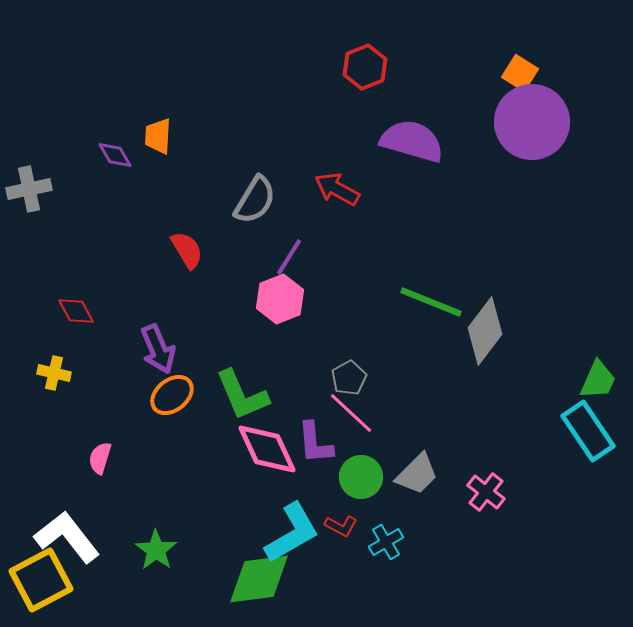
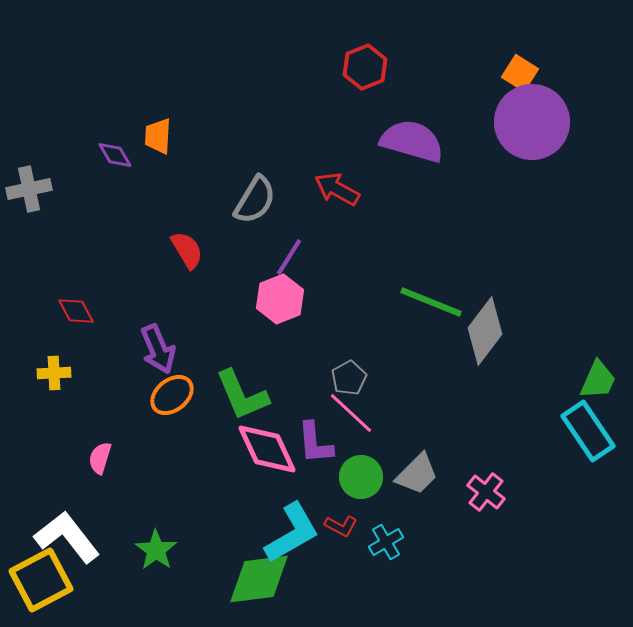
yellow cross: rotated 16 degrees counterclockwise
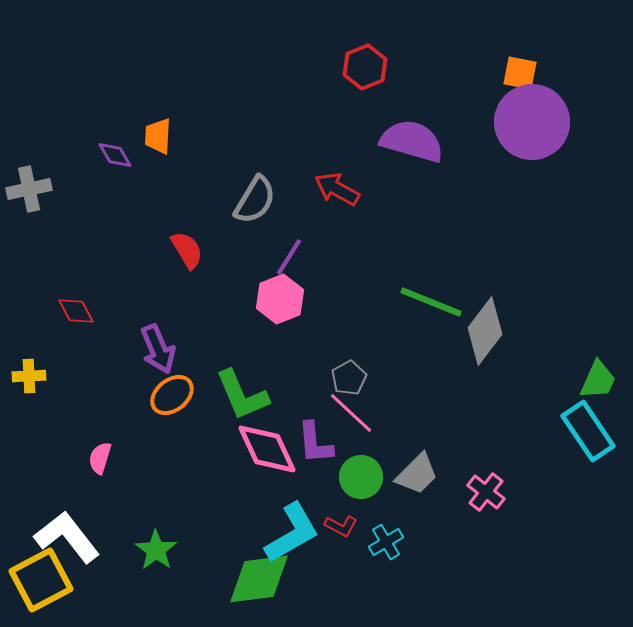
orange square: rotated 21 degrees counterclockwise
yellow cross: moved 25 px left, 3 px down
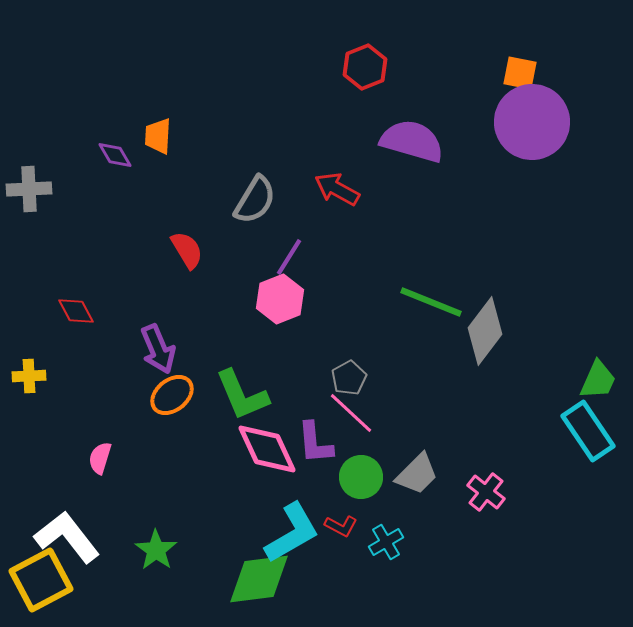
gray cross: rotated 9 degrees clockwise
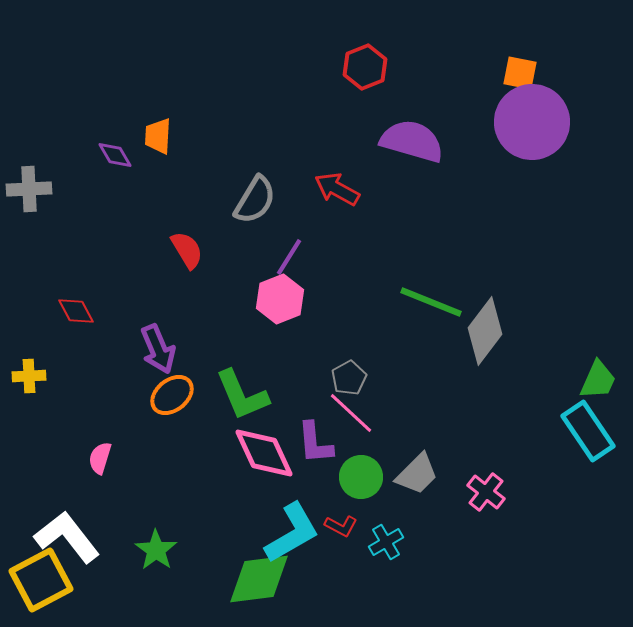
pink diamond: moved 3 px left, 4 px down
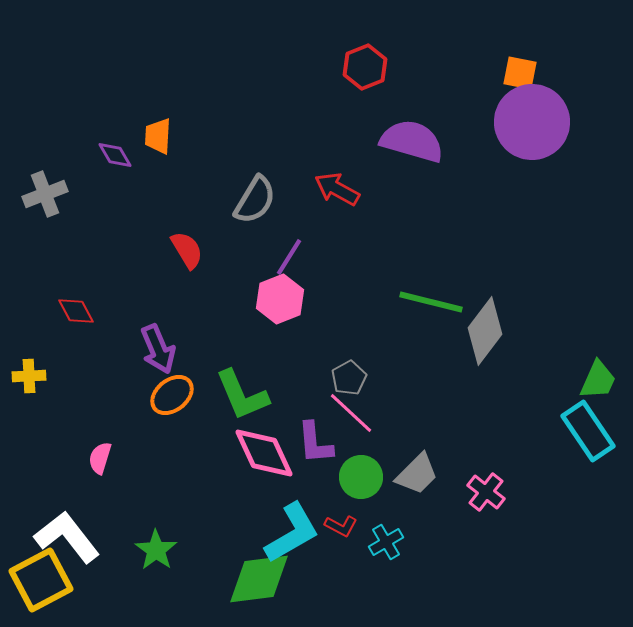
gray cross: moved 16 px right, 5 px down; rotated 18 degrees counterclockwise
green line: rotated 8 degrees counterclockwise
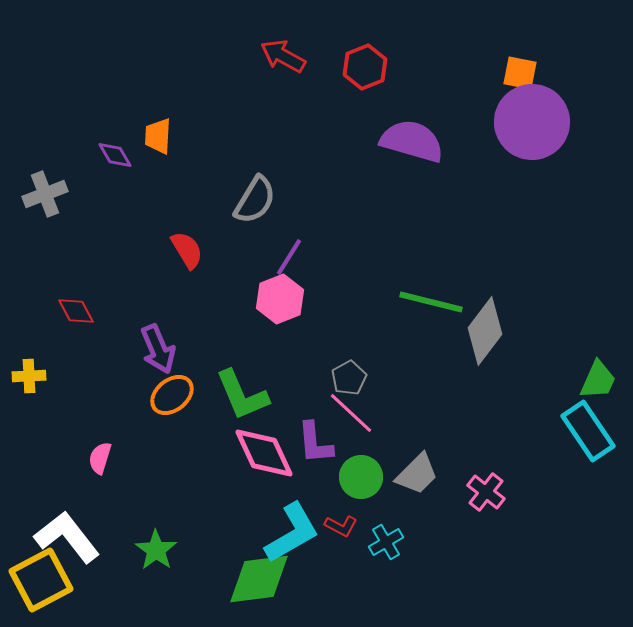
red arrow: moved 54 px left, 133 px up
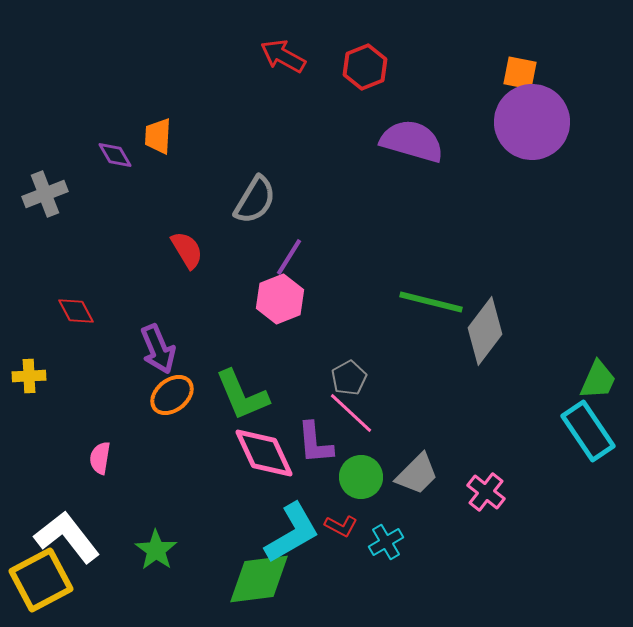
pink semicircle: rotated 8 degrees counterclockwise
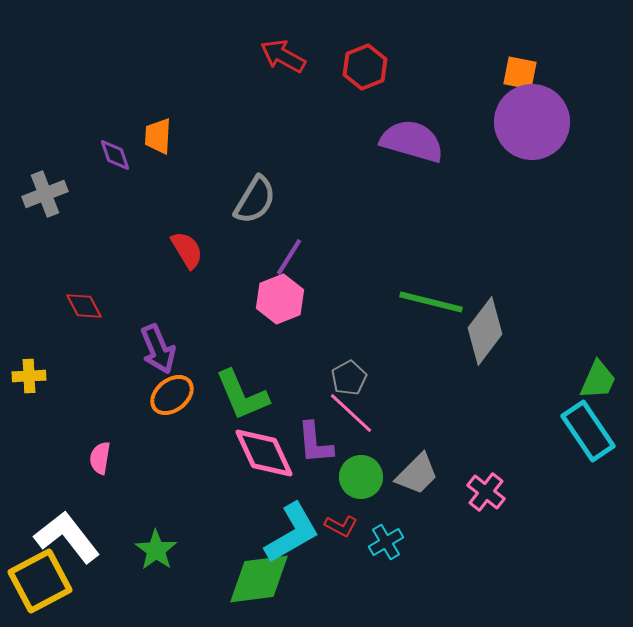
purple diamond: rotated 12 degrees clockwise
red diamond: moved 8 px right, 5 px up
yellow square: moved 1 px left, 1 px down
